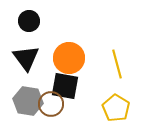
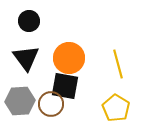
yellow line: moved 1 px right
gray hexagon: moved 8 px left; rotated 12 degrees counterclockwise
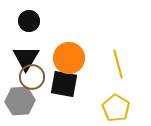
black triangle: rotated 8 degrees clockwise
black square: moved 1 px left, 2 px up
brown circle: moved 19 px left, 27 px up
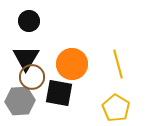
orange circle: moved 3 px right, 6 px down
black square: moved 5 px left, 9 px down
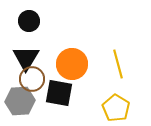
brown circle: moved 2 px down
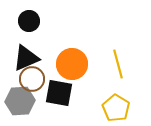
black triangle: rotated 36 degrees clockwise
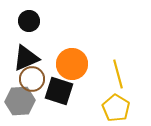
yellow line: moved 10 px down
black square: moved 2 px up; rotated 8 degrees clockwise
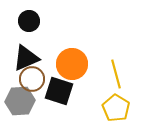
yellow line: moved 2 px left
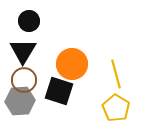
black triangle: moved 3 px left, 7 px up; rotated 36 degrees counterclockwise
brown circle: moved 8 px left, 1 px down
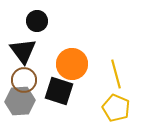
black circle: moved 8 px right
black triangle: rotated 8 degrees counterclockwise
yellow pentagon: rotated 8 degrees counterclockwise
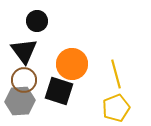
black triangle: moved 1 px right
yellow pentagon: rotated 28 degrees clockwise
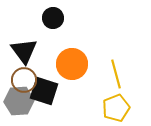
black circle: moved 16 px right, 3 px up
black square: moved 15 px left
gray hexagon: moved 1 px left
